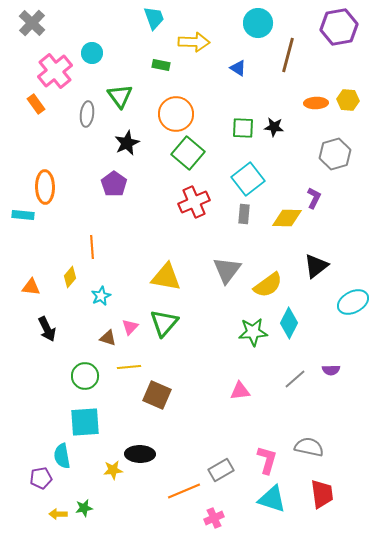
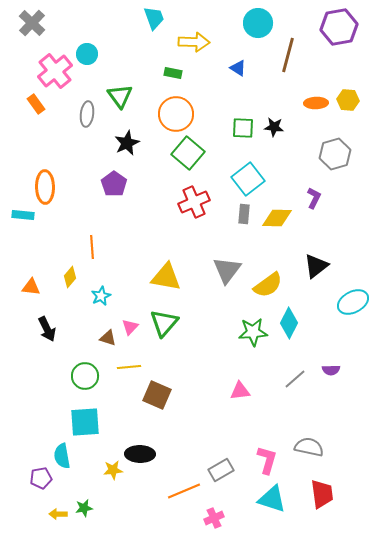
cyan circle at (92, 53): moved 5 px left, 1 px down
green rectangle at (161, 65): moved 12 px right, 8 px down
yellow diamond at (287, 218): moved 10 px left
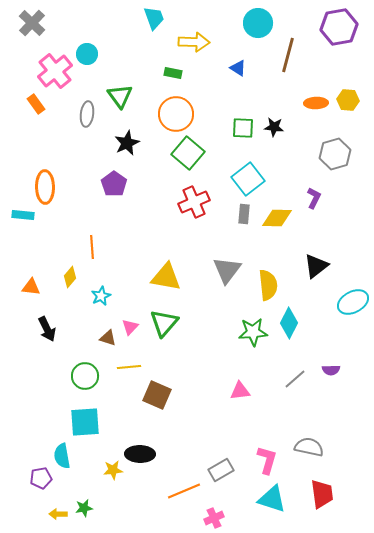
yellow semicircle at (268, 285): rotated 60 degrees counterclockwise
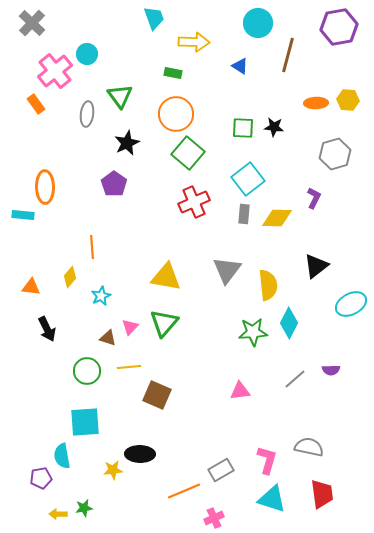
blue triangle at (238, 68): moved 2 px right, 2 px up
cyan ellipse at (353, 302): moved 2 px left, 2 px down
green circle at (85, 376): moved 2 px right, 5 px up
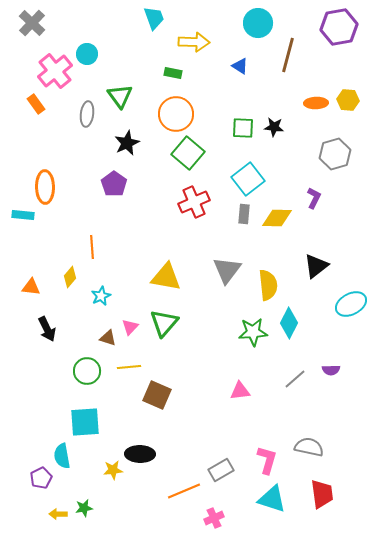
purple pentagon at (41, 478): rotated 15 degrees counterclockwise
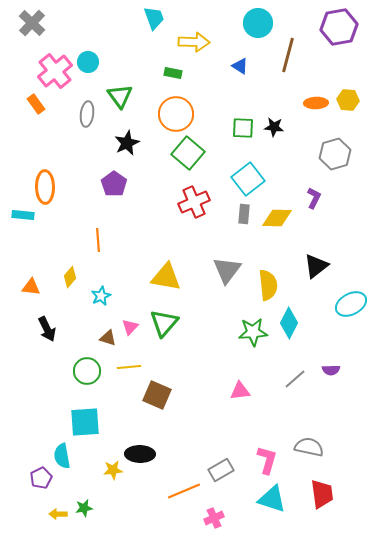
cyan circle at (87, 54): moved 1 px right, 8 px down
orange line at (92, 247): moved 6 px right, 7 px up
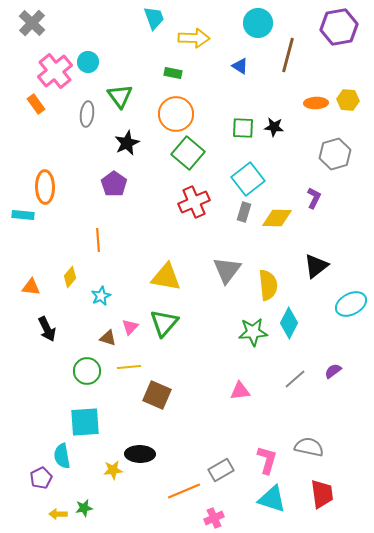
yellow arrow at (194, 42): moved 4 px up
gray rectangle at (244, 214): moved 2 px up; rotated 12 degrees clockwise
purple semicircle at (331, 370): moved 2 px right, 1 px down; rotated 144 degrees clockwise
